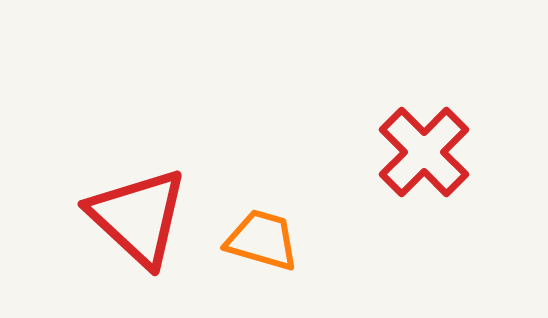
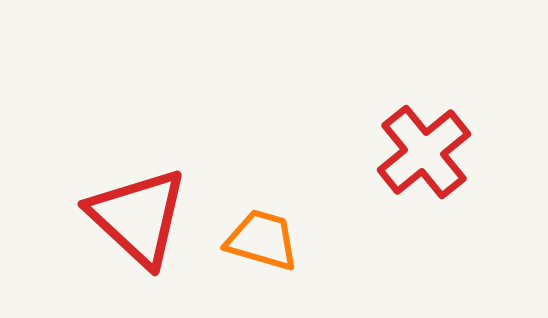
red cross: rotated 6 degrees clockwise
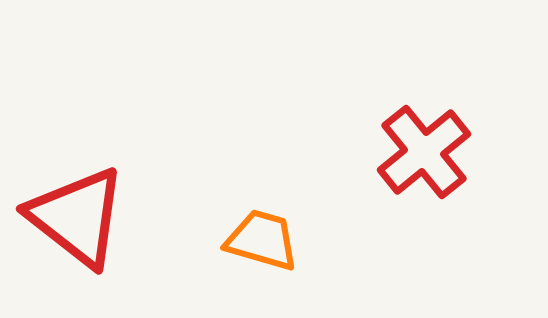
red triangle: moved 61 px left; rotated 5 degrees counterclockwise
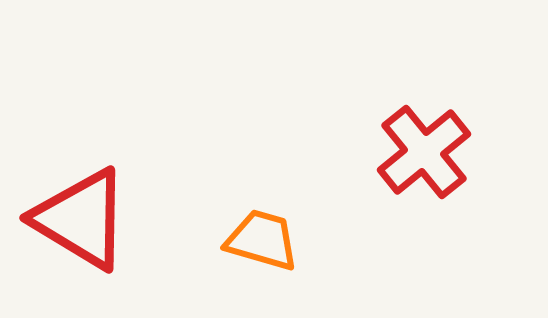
red triangle: moved 4 px right, 2 px down; rotated 7 degrees counterclockwise
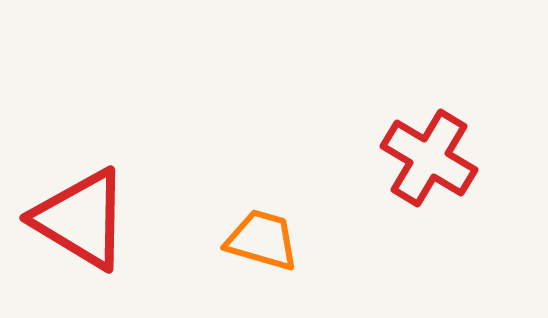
red cross: moved 5 px right, 6 px down; rotated 20 degrees counterclockwise
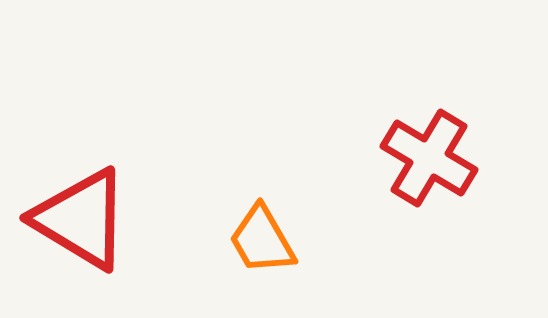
orange trapezoid: rotated 136 degrees counterclockwise
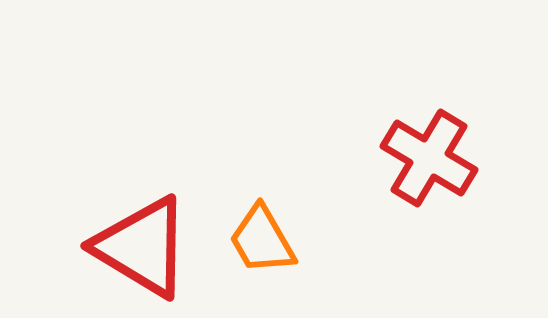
red triangle: moved 61 px right, 28 px down
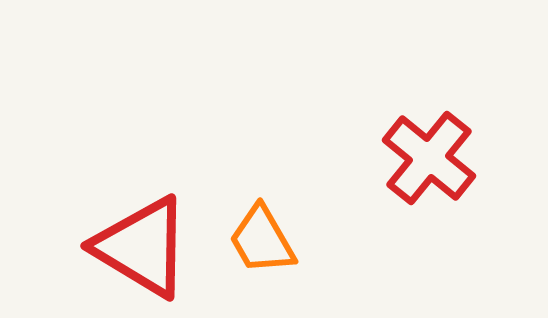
red cross: rotated 8 degrees clockwise
